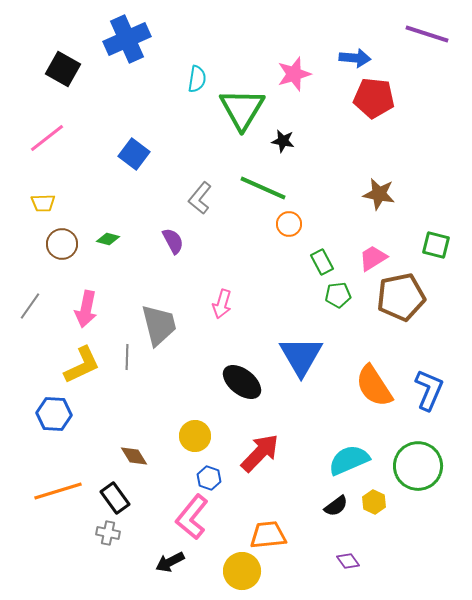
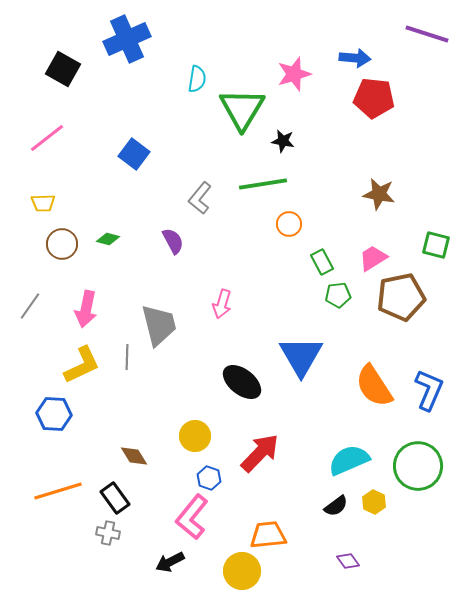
green line at (263, 188): moved 4 px up; rotated 33 degrees counterclockwise
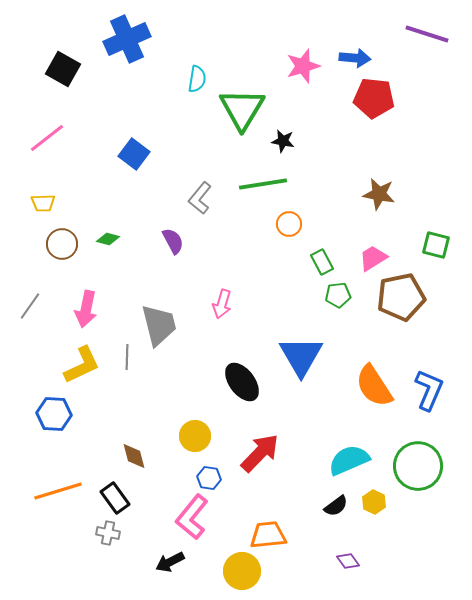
pink star at (294, 74): moved 9 px right, 8 px up
black ellipse at (242, 382): rotated 15 degrees clockwise
brown diamond at (134, 456): rotated 16 degrees clockwise
blue hexagon at (209, 478): rotated 10 degrees counterclockwise
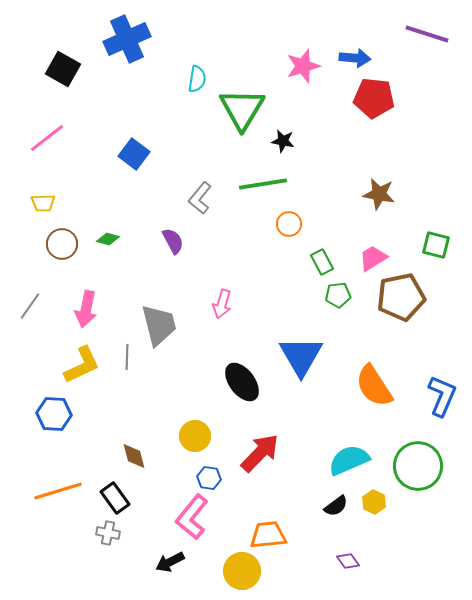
blue L-shape at (429, 390): moved 13 px right, 6 px down
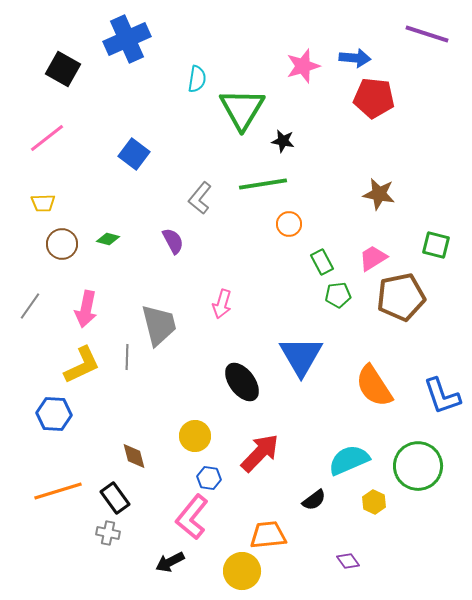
blue L-shape at (442, 396): rotated 138 degrees clockwise
black semicircle at (336, 506): moved 22 px left, 6 px up
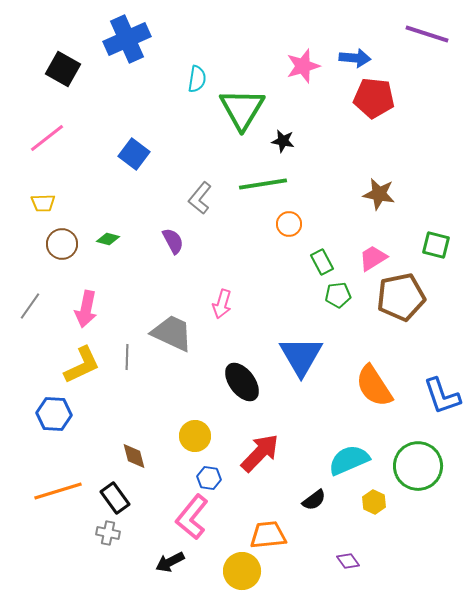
gray trapezoid at (159, 325): moved 13 px right, 8 px down; rotated 51 degrees counterclockwise
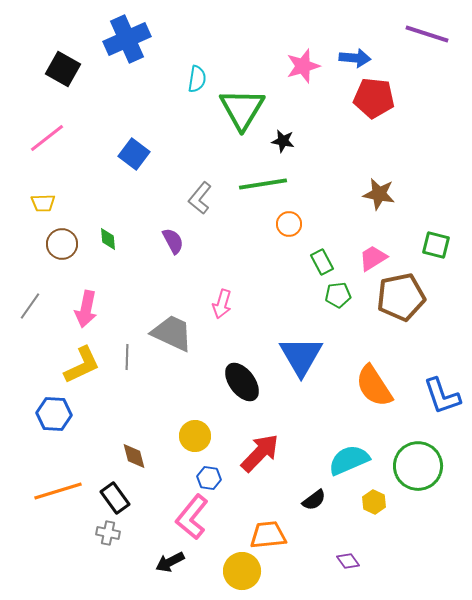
green diamond at (108, 239): rotated 70 degrees clockwise
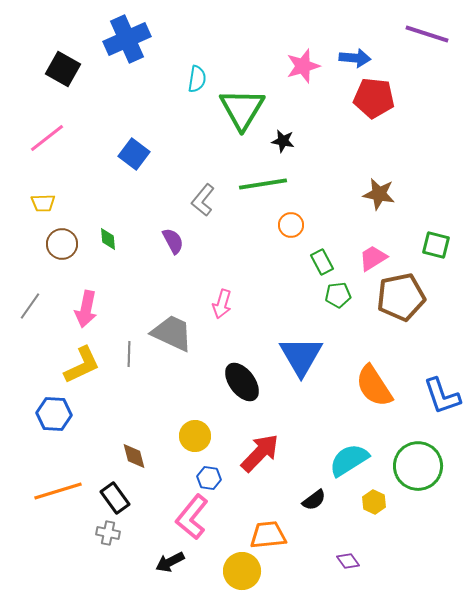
gray L-shape at (200, 198): moved 3 px right, 2 px down
orange circle at (289, 224): moved 2 px right, 1 px down
gray line at (127, 357): moved 2 px right, 3 px up
cyan semicircle at (349, 460): rotated 9 degrees counterclockwise
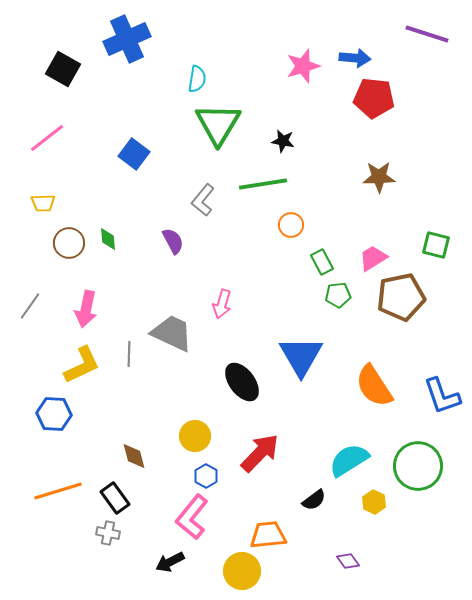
green triangle at (242, 109): moved 24 px left, 15 px down
brown star at (379, 194): moved 17 px up; rotated 12 degrees counterclockwise
brown circle at (62, 244): moved 7 px right, 1 px up
blue hexagon at (209, 478): moved 3 px left, 2 px up; rotated 20 degrees clockwise
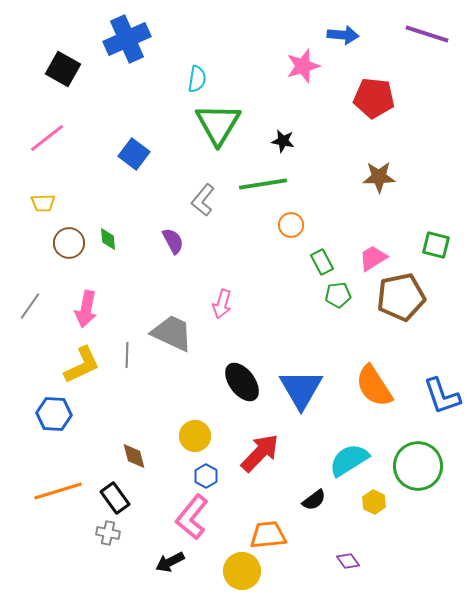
blue arrow at (355, 58): moved 12 px left, 23 px up
gray line at (129, 354): moved 2 px left, 1 px down
blue triangle at (301, 356): moved 33 px down
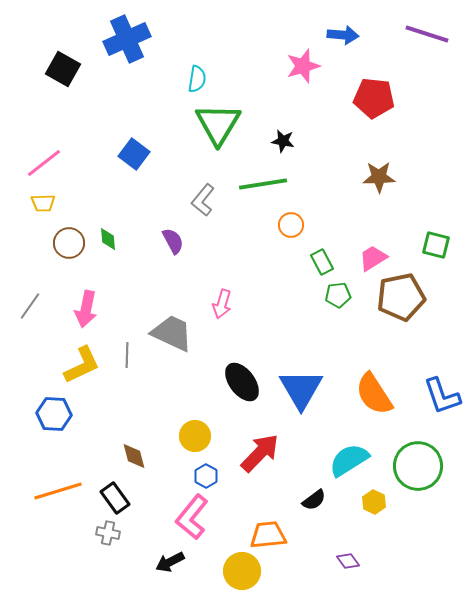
pink line at (47, 138): moved 3 px left, 25 px down
orange semicircle at (374, 386): moved 8 px down
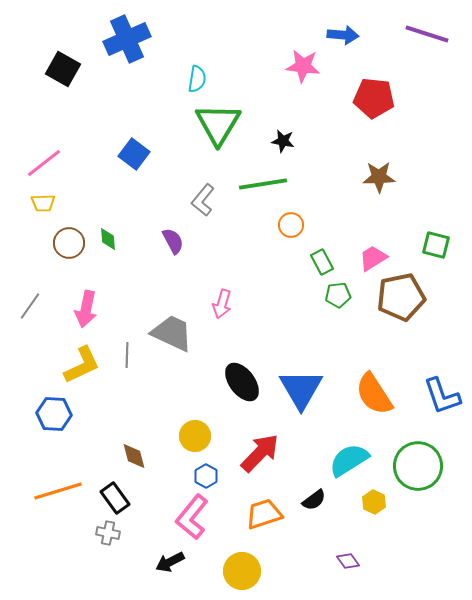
pink star at (303, 66): rotated 24 degrees clockwise
orange trapezoid at (268, 535): moved 4 px left, 21 px up; rotated 12 degrees counterclockwise
